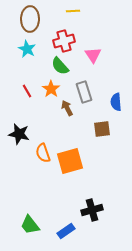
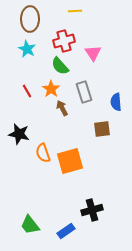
yellow line: moved 2 px right
pink triangle: moved 2 px up
brown arrow: moved 5 px left
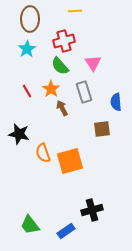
cyan star: rotated 12 degrees clockwise
pink triangle: moved 10 px down
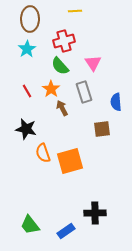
black star: moved 7 px right, 5 px up
black cross: moved 3 px right, 3 px down; rotated 15 degrees clockwise
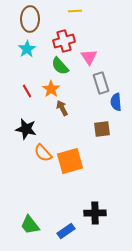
pink triangle: moved 4 px left, 6 px up
gray rectangle: moved 17 px right, 9 px up
orange semicircle: rotated 24 degrees counterclockwise
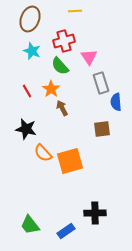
brown ellipse: rotated 20 degrees clockwise
cyan star: moved 5 px right, 2 px down; rotated 18 degrees counterclockwise
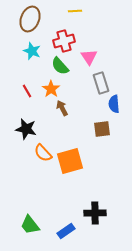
blue semicircle: moved 2 px left, 2 px down
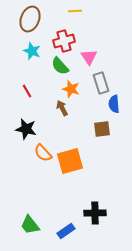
orange star: moved 20 px right; rotated 18 degrees counterclockwise
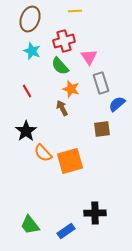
blue semicircle: moved 3 px right; rotated 54 degrees clockwise
black star: moved 2 px down; rotated 25 degrees clockwise
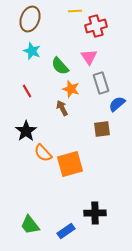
red cross: moved 32 px right, 15 px up
orange square: moved 3 px down
